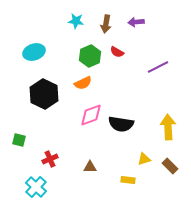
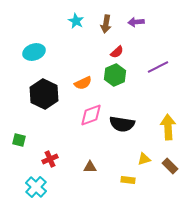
cyan star: rotated 21 degrees clockwise
red semicircle: rotated 72 degrees counterclockwise
green hexagon: moved 25 px right, 19 px down
black semicircle: moved 1 px right
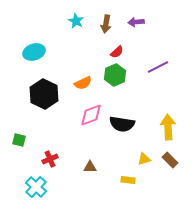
brown rectangle: moved 6 px up
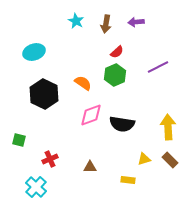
orange semicircle: rotated 120 degrees counterclockwise
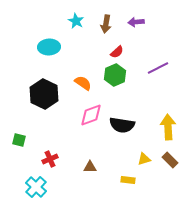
cyan ellipse: moved 15 px right, 5 px up; rotated 15 degrees clockwise
purple line: moved 1 px down
black semicircle: moved 1 px down
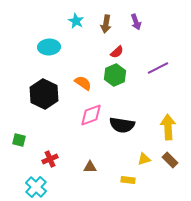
purple arrow: rotated 105 degrees counterclockwise
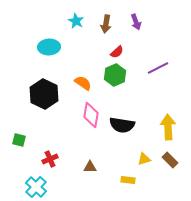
pink diamond: rotated 60 degrees counterclockwise
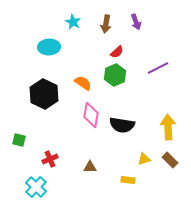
cyan star: moved 3 px left, 1 px down
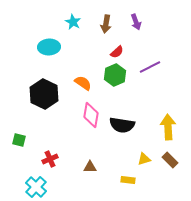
purple line: moved 8 px left, 1 px up
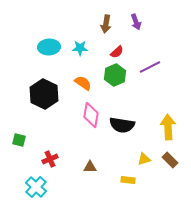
cyan star: moved 7 px right, 26 px down; rotated 28 degrees counterclockwise
